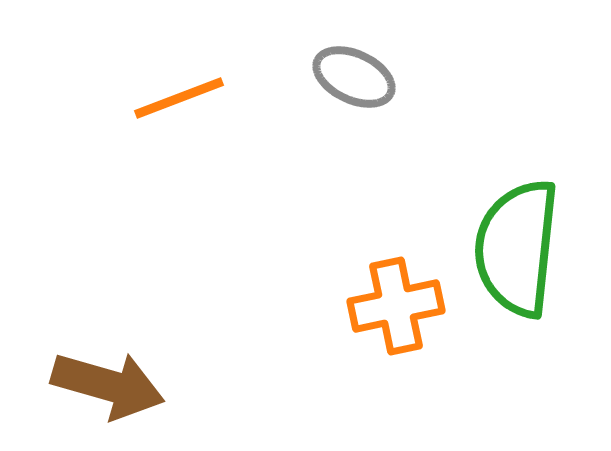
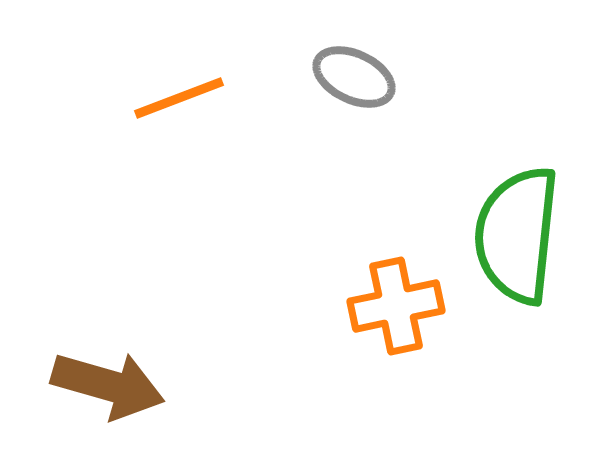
green semicircle: moved 13 px up
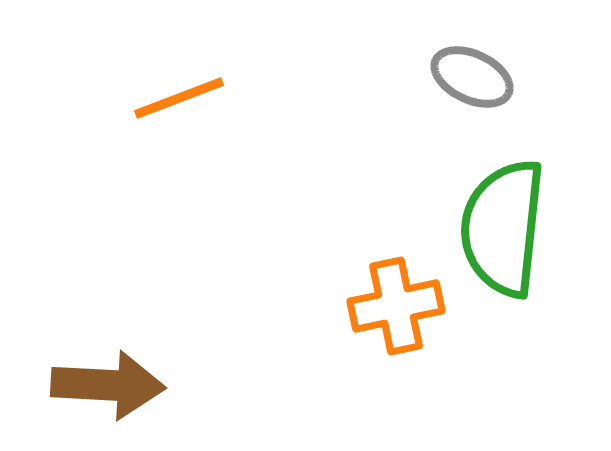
gray ellipse: moved 118 px right
green semicircle: moved 14 px left, 7 px up
brown arrow: rotated 13 degrees counterclockwise
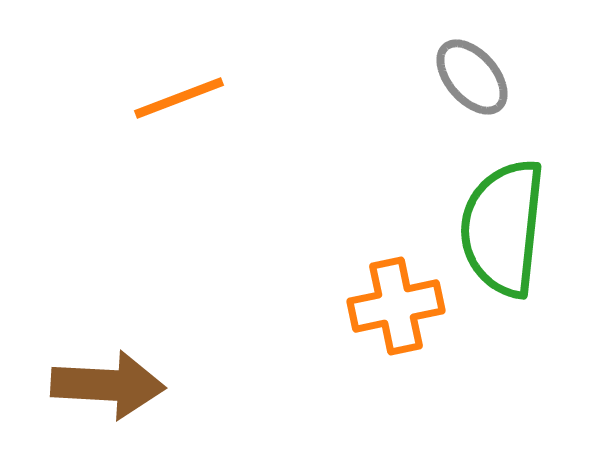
gray ellipse: rotated 24 degrees clockwise
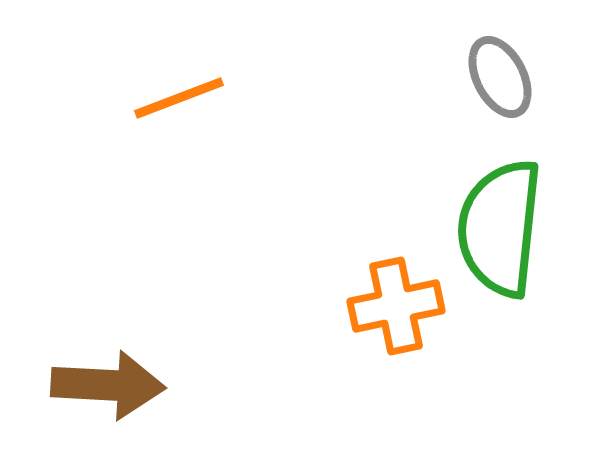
gray ellipse: moved 28 px right; rotated 14 degrees clockwise
green semicircle: moved 3 px left
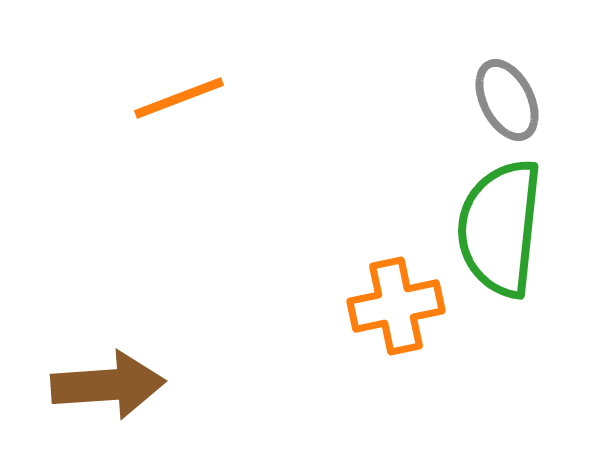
gray ellipse: moved 7 px right, 23 px down
brown arrow: rotated 7 degrees counterclockwise
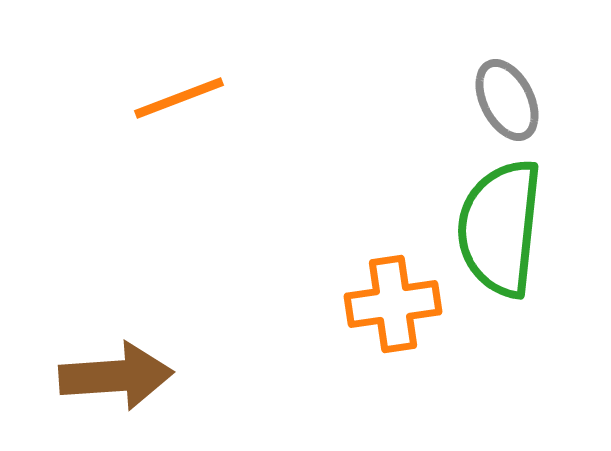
orange cross: moved 3 px left, 2 px up; rotated 4 degrees clockwise
brown arrow: moved 8 px right, 9 px up
